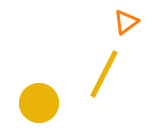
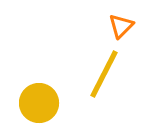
orange triangle: moved 5 px left, 4 px down; rotated 8 degrees counterclockwise
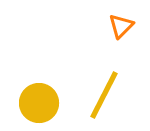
yellow line: moved 21 px down
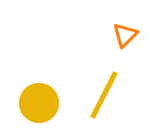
orange triangle: moved 4 px right, 9 px down
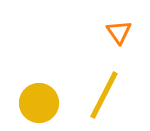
orange triangle: moved 6 px left, 3 px up; rotated 20 degrees counterclockwise
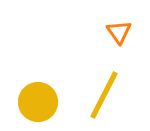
yellow circle: moved 1 px left, 1 px up
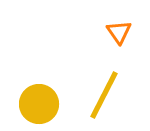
yellow circle: moved 1 px right, 2 px down
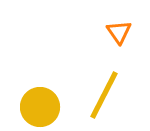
yellow circle: moved 1 px right, 3 px down
